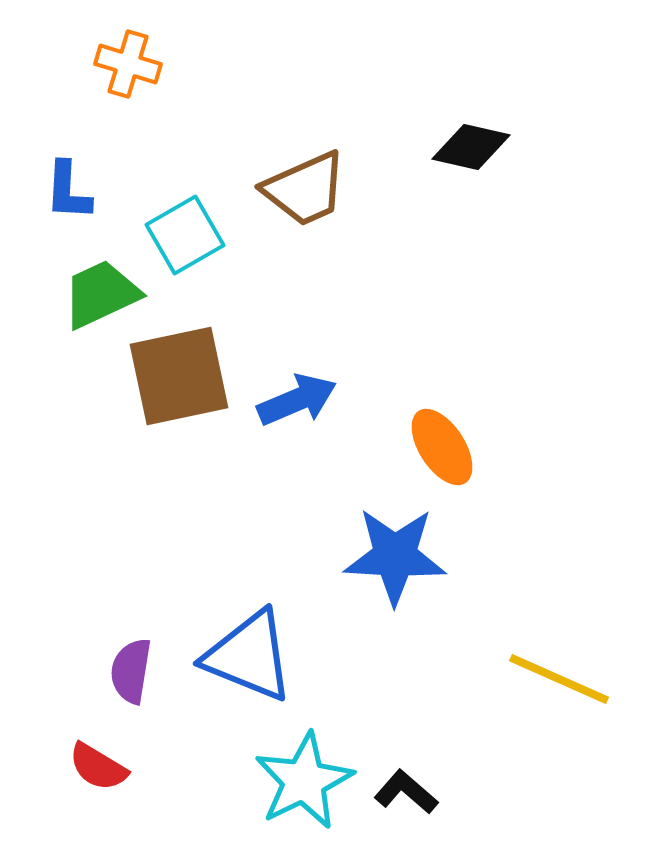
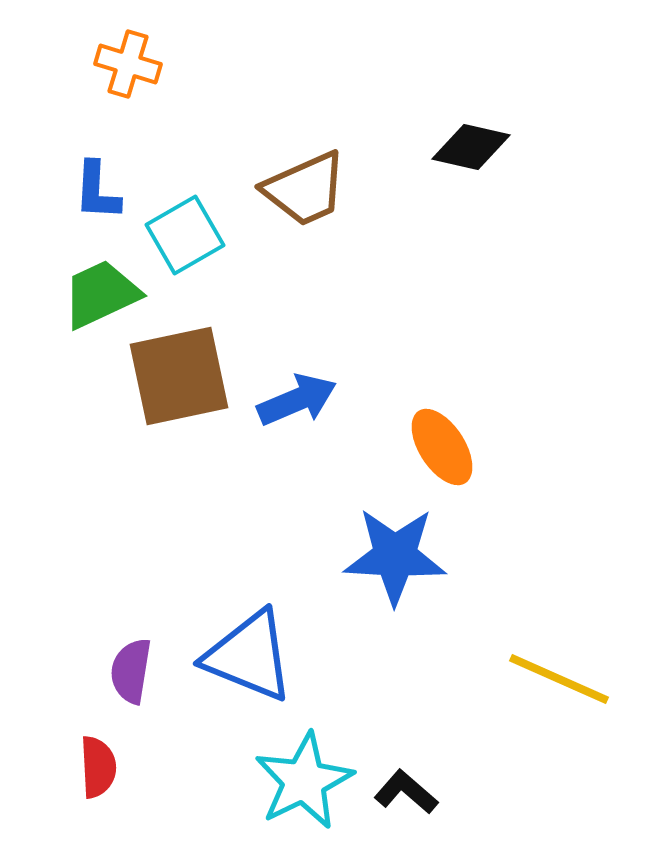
blue L-shape: moved 29 px right
red semicircle: rotated 124 degrees counterclockwise
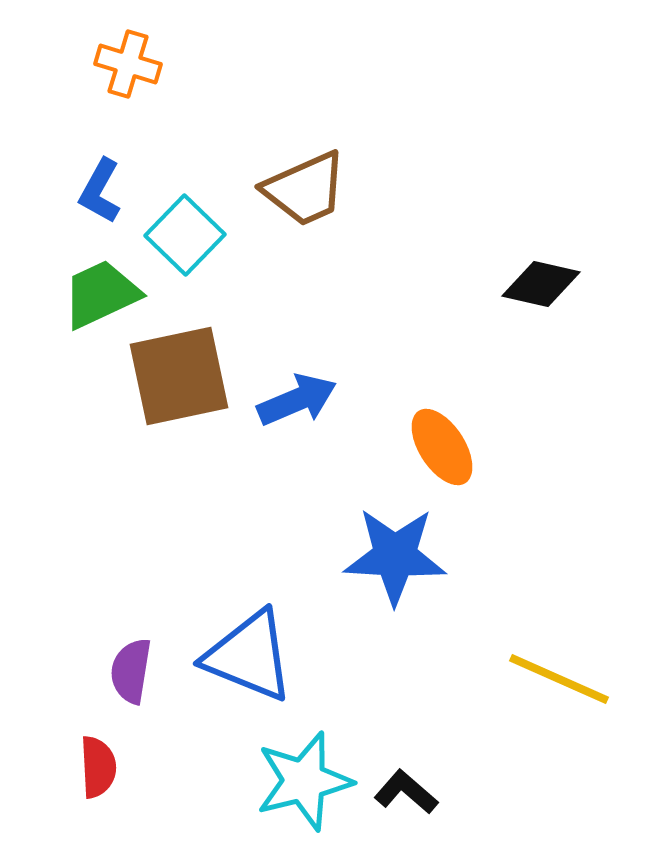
black diamond: moved 70 px right, 137 px down
blue L-shape: moved 3 px right; rotated 26 degrees clockwise
cyan square: rotated 16 degrees counterclockwise
cyan star: rotated 12 degrees clockwise
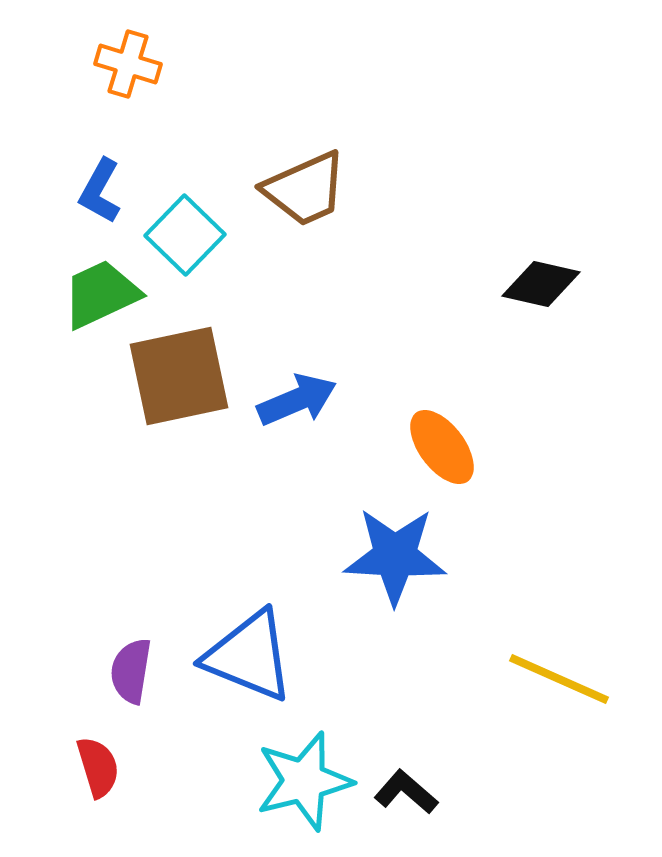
orange ellipse: rotated 4 degrees counterclockwise
red semicircle: rotated 14 degrees counterclockwise
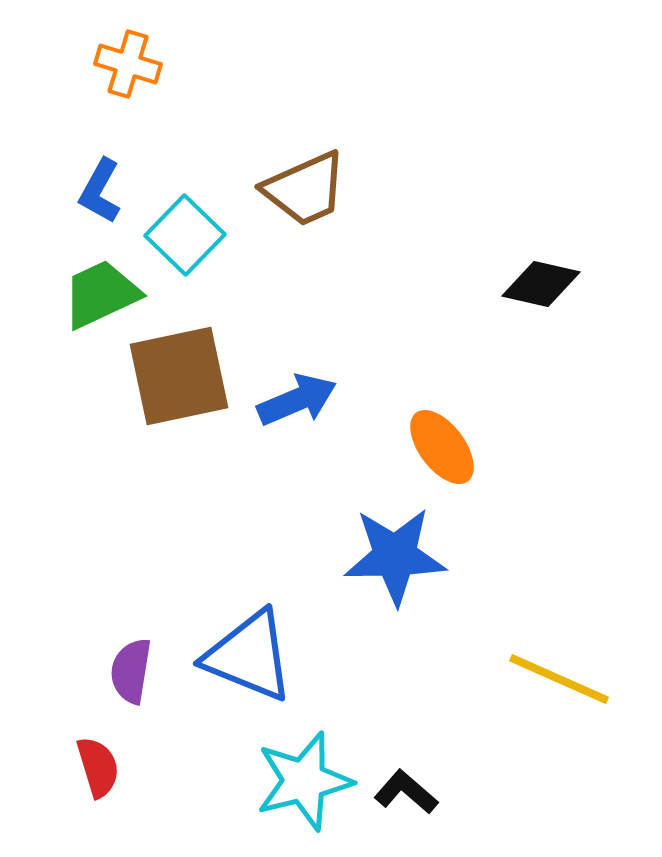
blue star: rotated 4 degrees counterclockwise
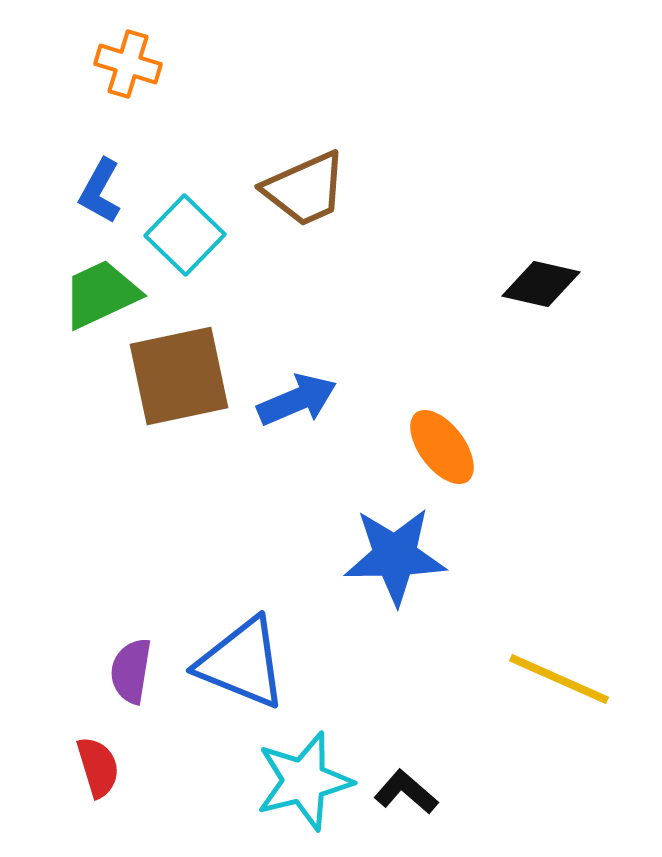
blue triangle: moved 7 px left, 7 px down
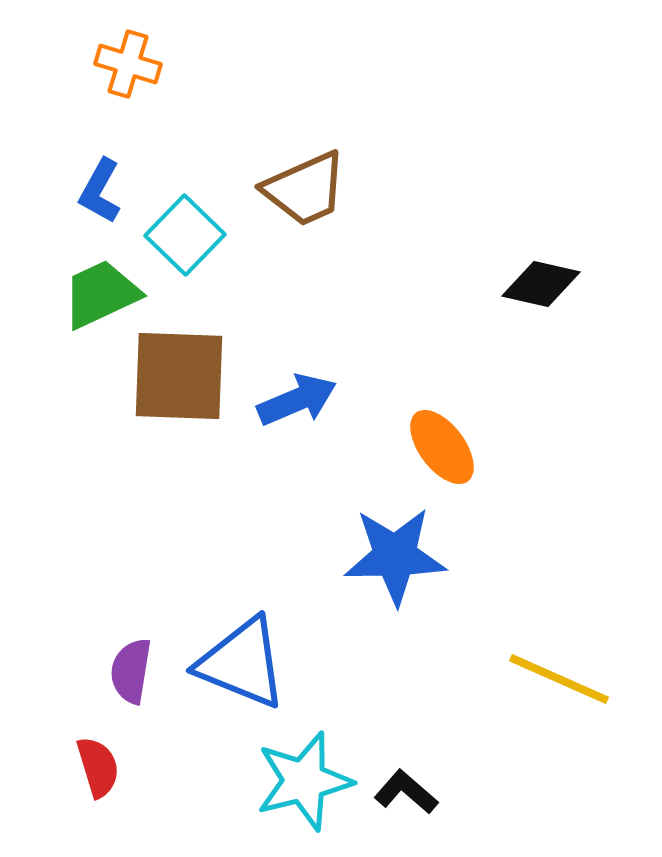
brown square: rotated 14 degrees clockwise
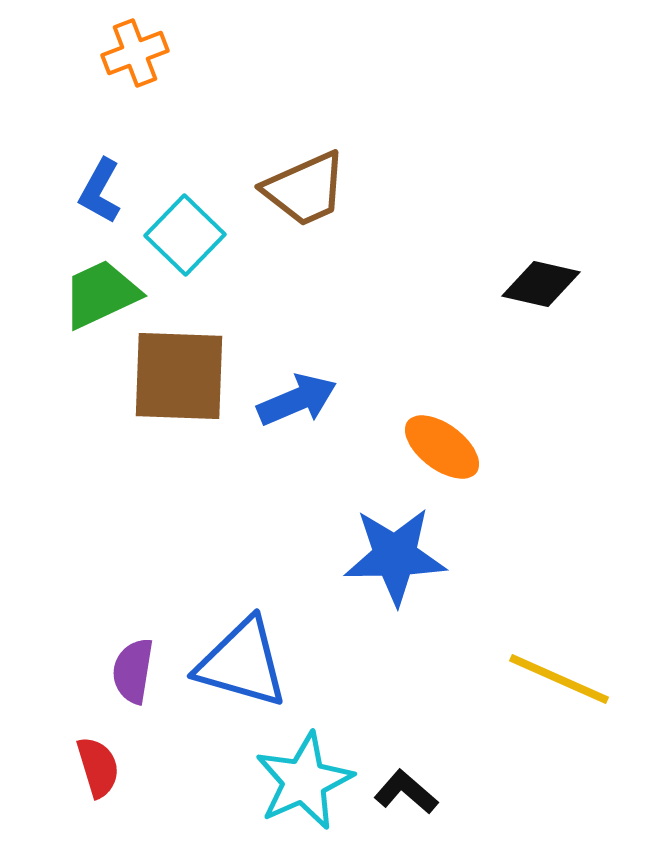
orange cross: moved 7 px right, 11 px up; rotated 38 degrees counterclockwise
orange ellipse: rotated 16 degrees counterclockwise
blue triangle: rotated 6 degrees counterclockwise
purple semicircle: moved 2 px right
cyan star: rotated 10 degrees counterclockwise
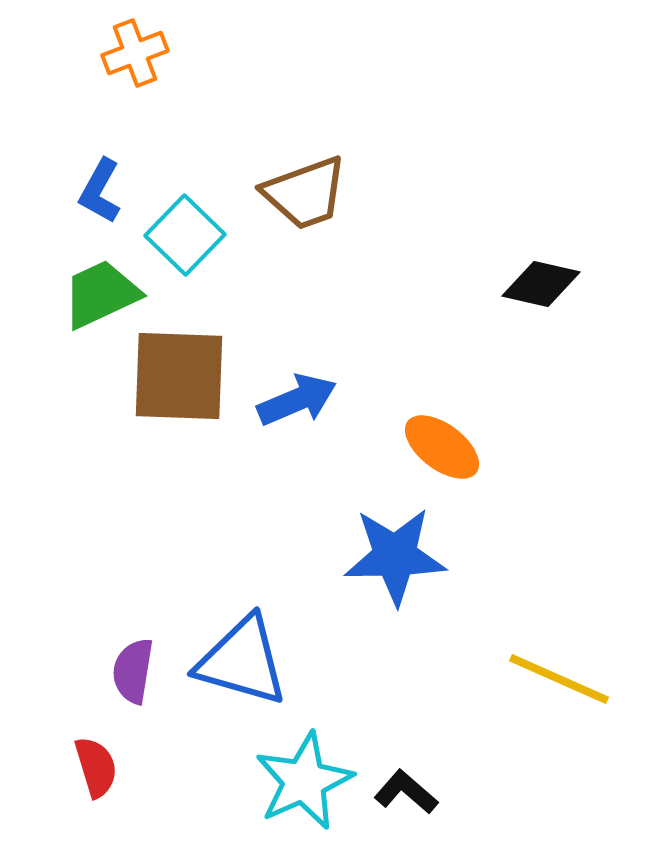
brown trapezoid: moved 4 px down; rotated 4 degrees clockwise
blue triangle: moved 2 px up
red semicircle: moved 2 px left
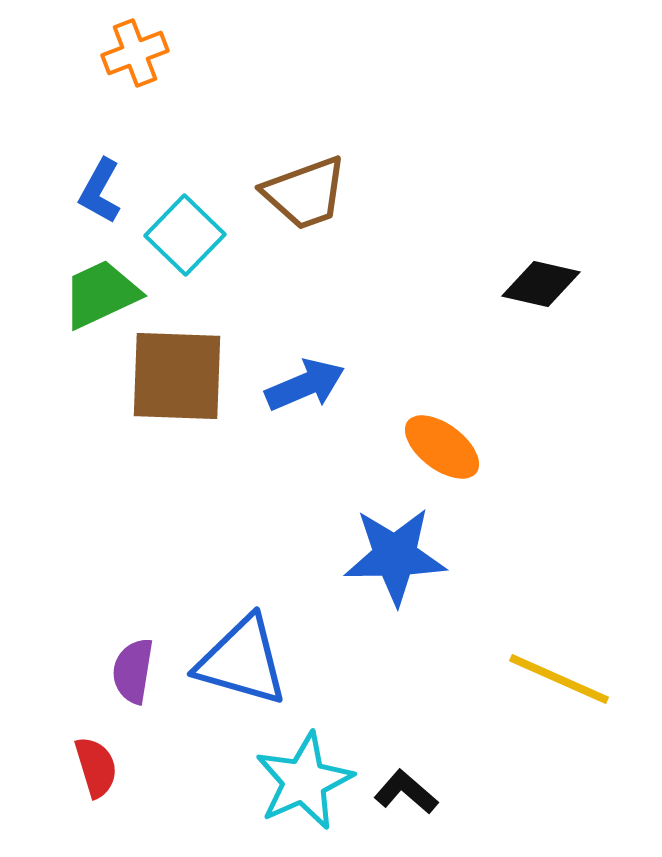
brown square: moved 2 px left
blue arrow: moved 8 px right, 15 px up
